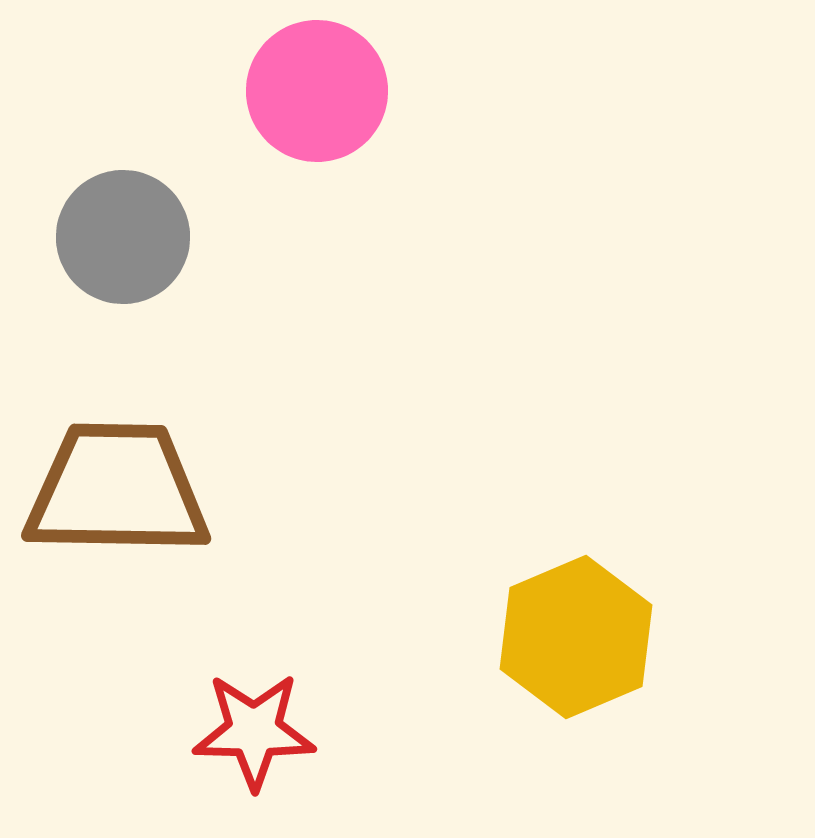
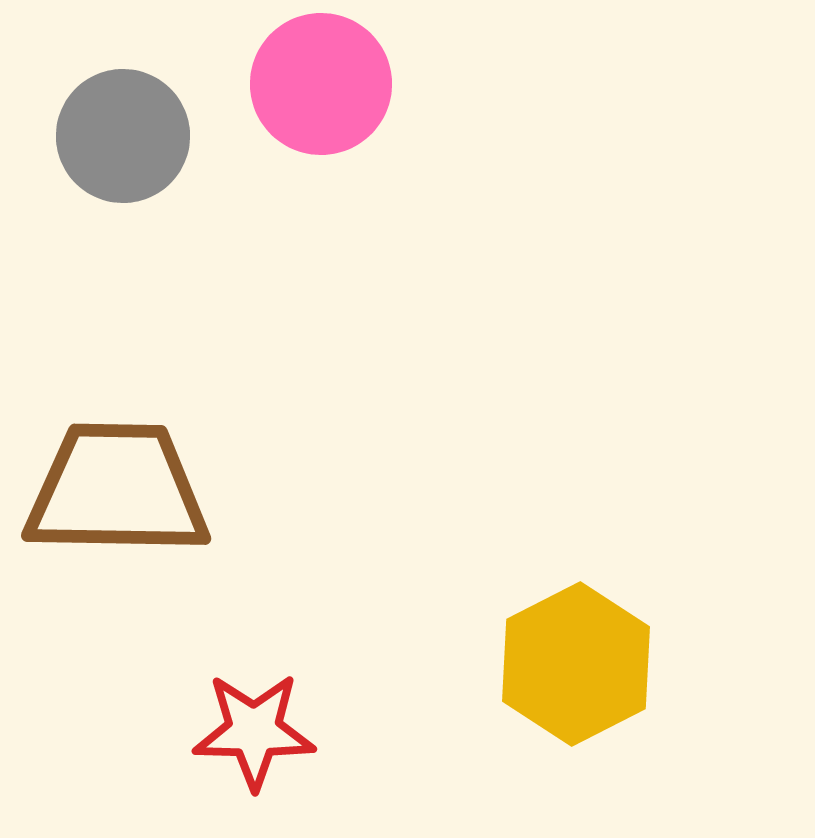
pink circle: moved 4 px right, 7 px up
gray circle: moved 101 px up
yellow hexagon: moved 27 px down; rotated 4 degrees counterclockwise
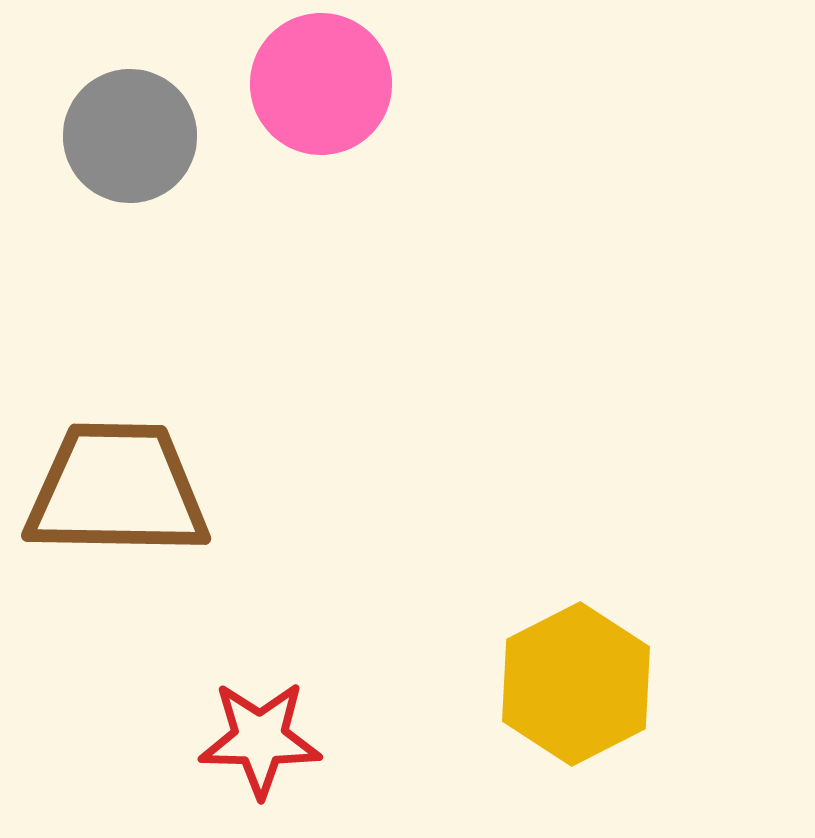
gray circle: moved 7 px right
yellow hexagon: moved 20 px down
red star: moved 6 px right, 8 px down
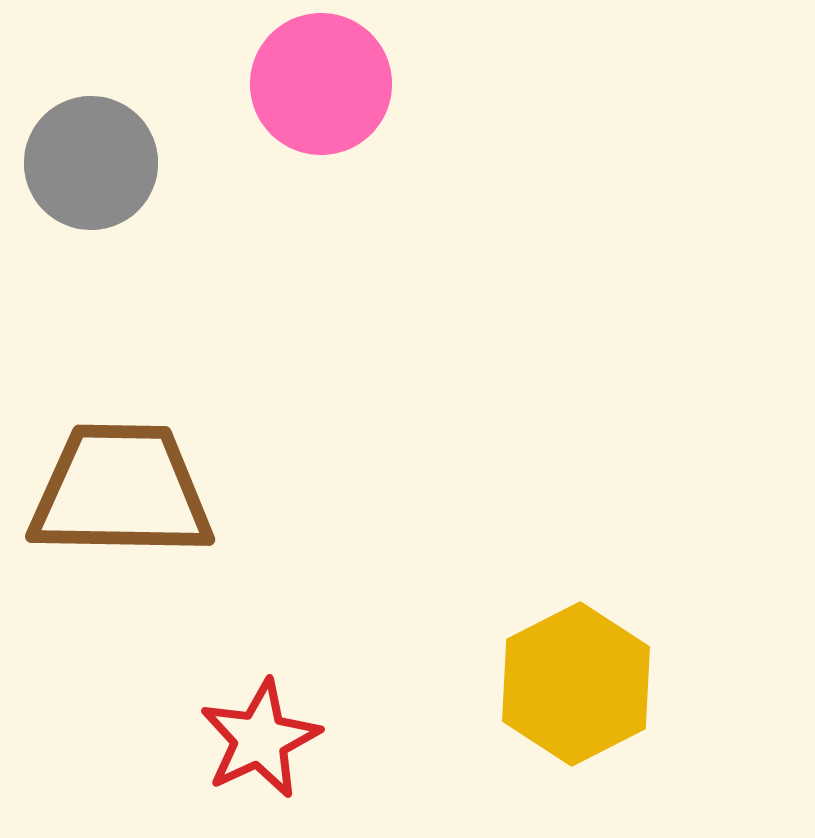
gray circle: moved 39 px left, 27 px down
brown trapezoid: moved 4 px right, 1 px down
red star: rotated 26 degrees counterclockwise
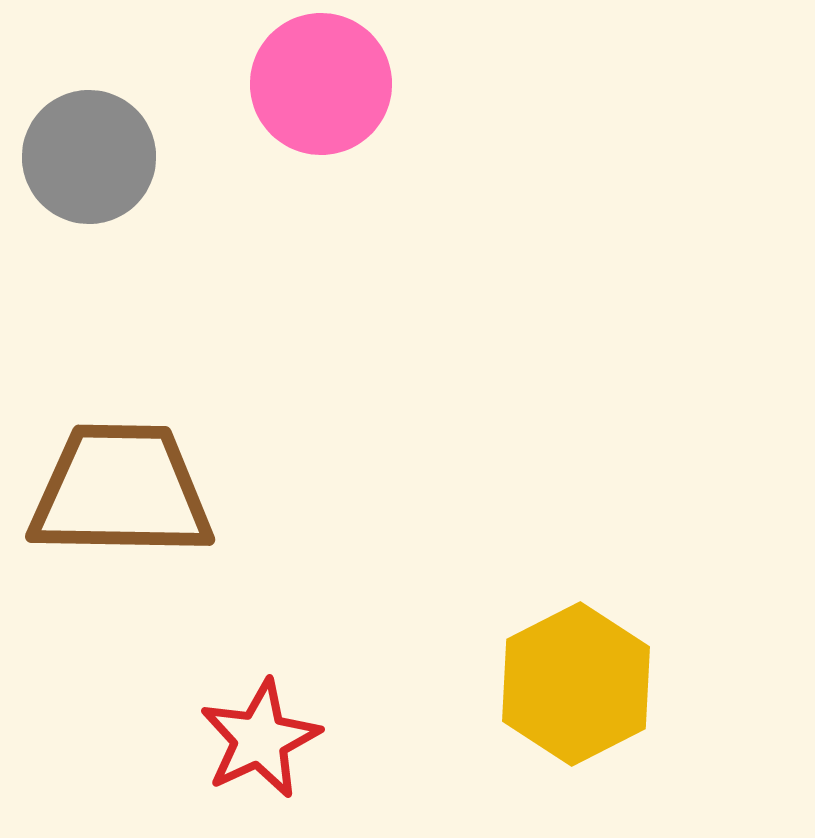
gray circle: moved 2 px left, 6 px up
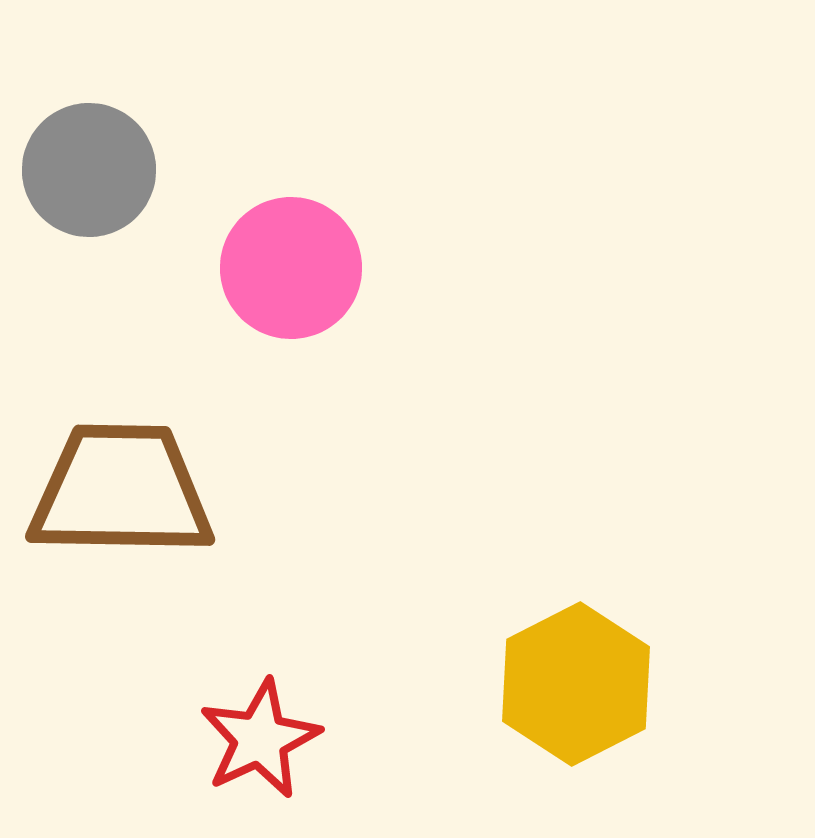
pink circle: moved 30 px left, 184 px down
gray circle: moved 13 px down
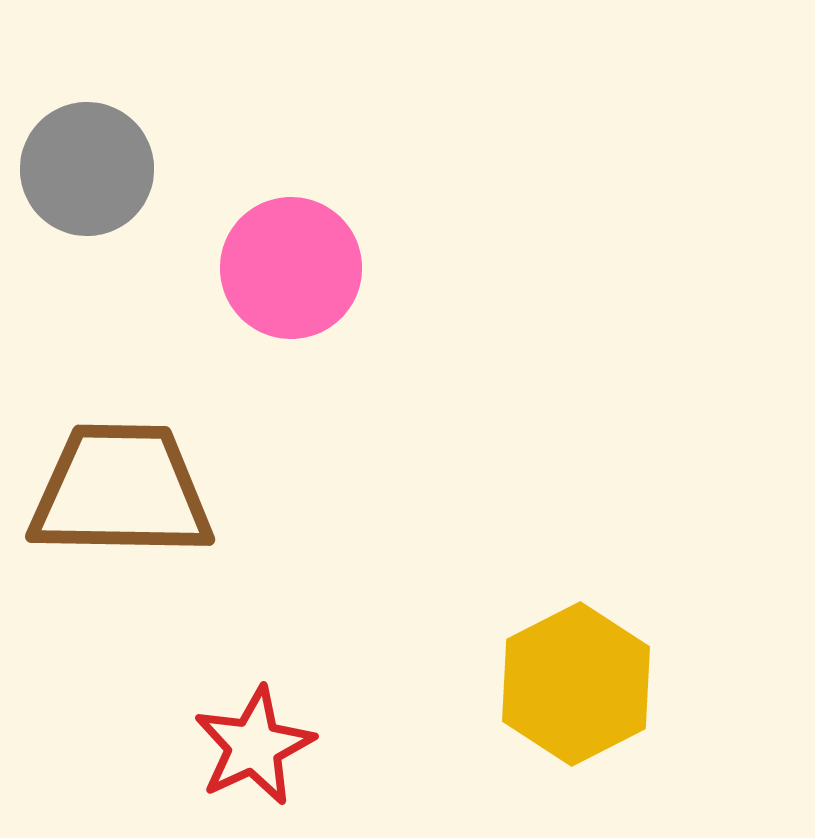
gray circle: moved 2 px left, 1 px up
red star: moved 6 px left, 7 px down
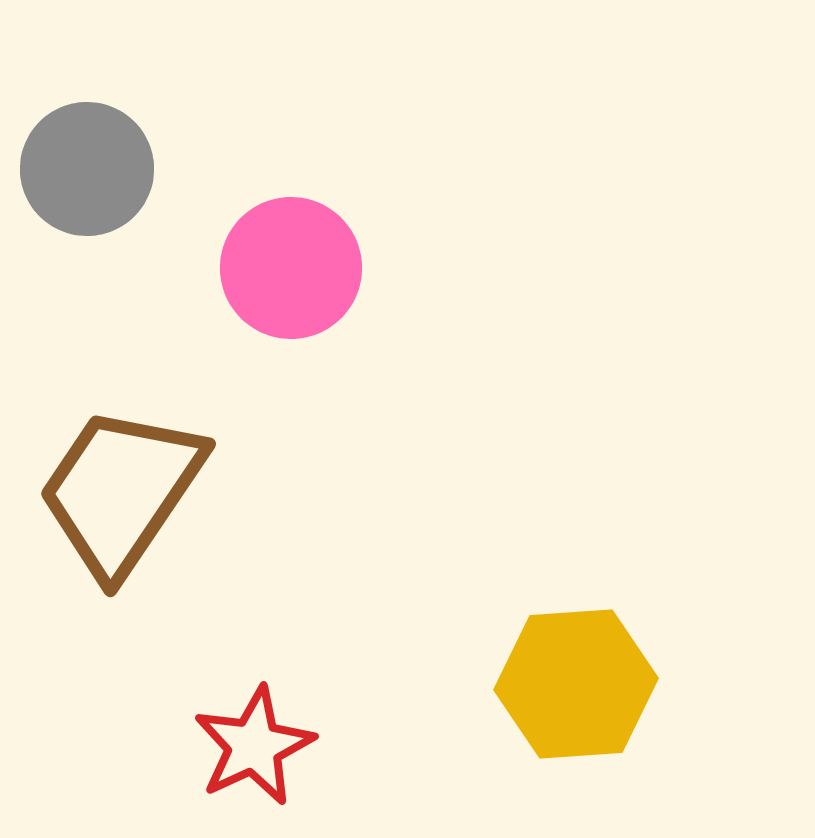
brown trapezoid: rotated 57 degrees counterclockwise
yellow hexagon: rotated 23 degrees clockwise
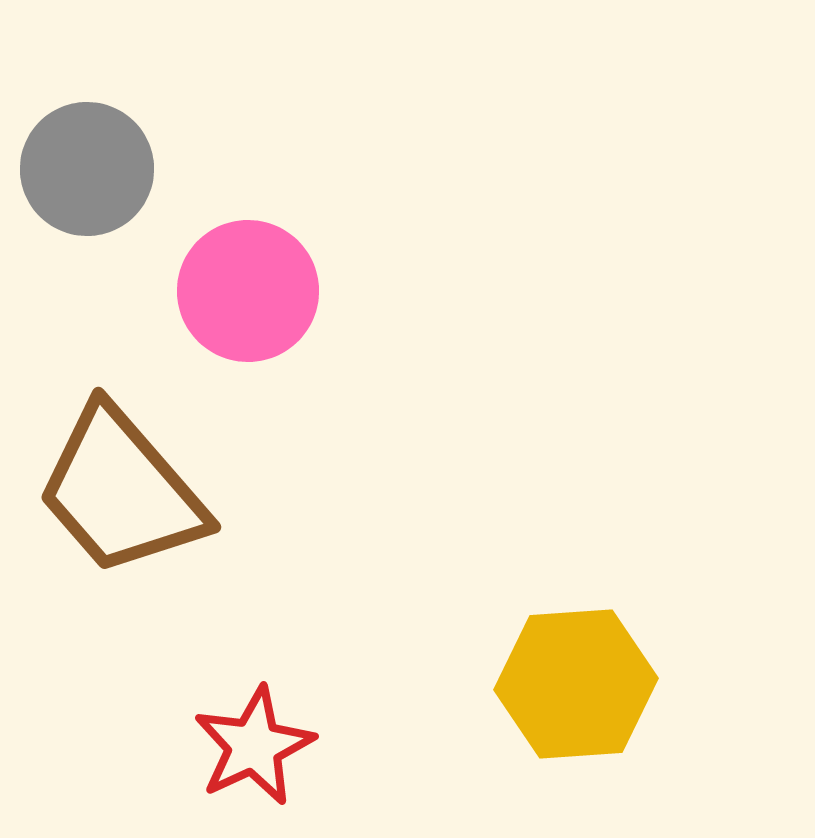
pink circle: moved 43 px left, 23 px down
brown trapezoid: rotated 75 degrees counterclockwise
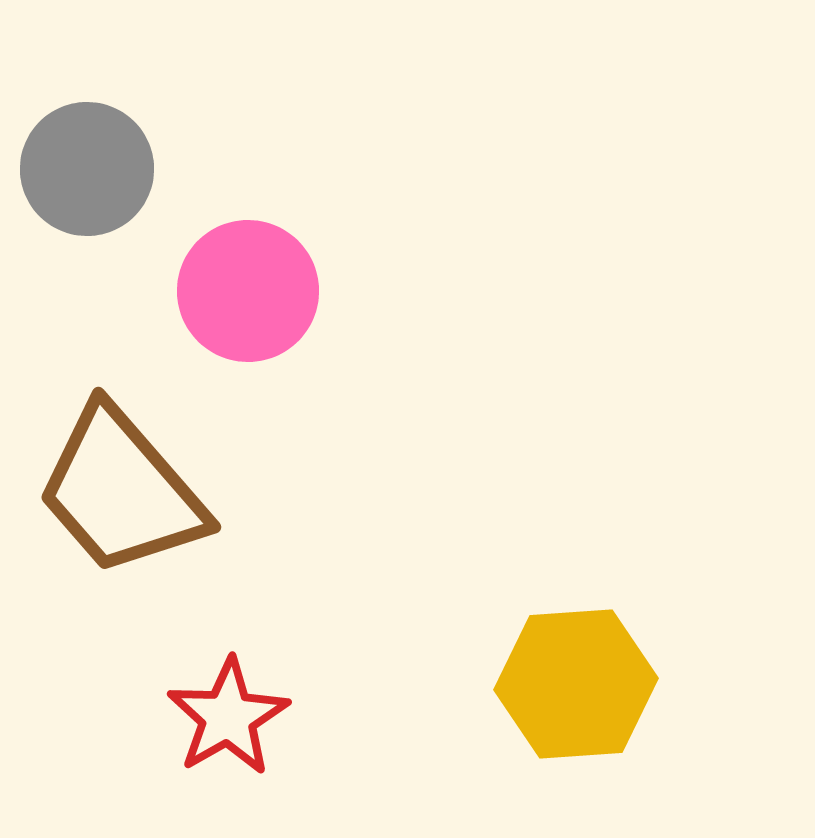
red star: moved 26 px left, 29 px up; rotated 5 degrees counterclockwise
